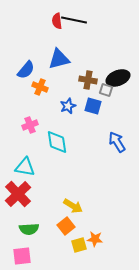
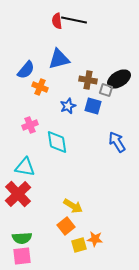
black ellipse: moved 1 px right, 1 px down; rotated 10 degrees counterclockwise
green semicircle: moved 7 px left, 9 px down
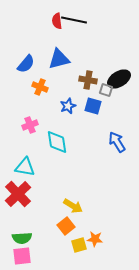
blue semicircle: moved 6 px up
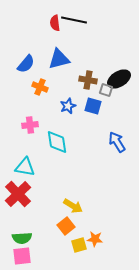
red semicircle: moved 2 px left, 2 px down
pink cross: rotated 14 degrees clockwise
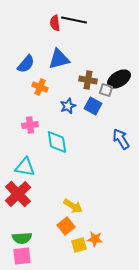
blue square: rotated 12 degrees clockwise
blue arrow: moved 4 px right, 3 px up
